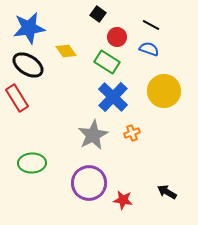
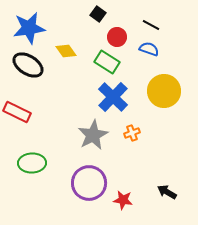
red rectangle: moved 14 px down; rotated 32 degrees counterclockwise
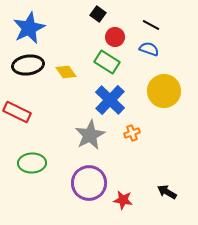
blue star: rotated 16 degrees counterclockwise
red circle: moved 2 px left
yellow diamond: moved 21 px down
black ellipse: rotated 40 degrees counterclockwise
blue cross: moved 3 px left, 3 px down
gray star: moved 3 px left
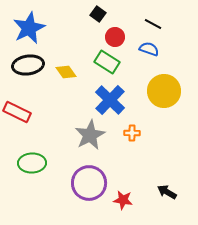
black line: moved 2 px right, 1 px up
orange cross: rotated 21 degrees clockwise
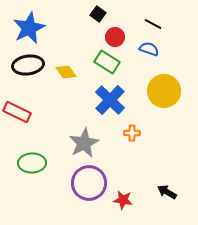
gray star: moved 6 px left, 8 px down
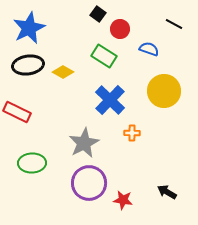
black line: moved 21 px right
red circle: moved 5 px right, 8 px up
green rectangle: moved 3 px left, 6 px up
yellow diamond: moved 3 px left; rotated 25 degrees counterclockwise
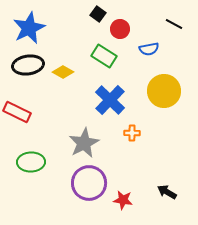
blue semicircle: rotated 150 degrees clockwise
green ellipse: moved 1 px left, 1 px up
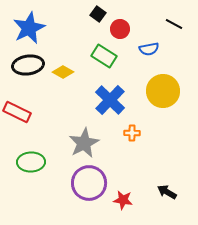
yellow circle: moved 1 px left
